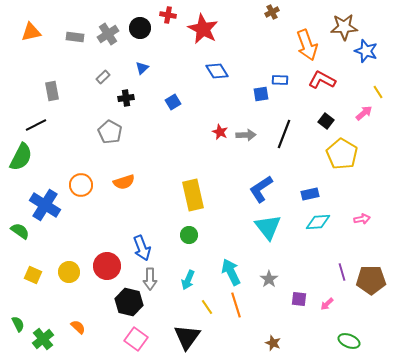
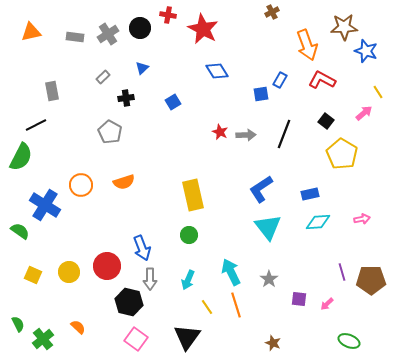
blue rectangle at (280, 80): rotated 63 degrees counterclockwise
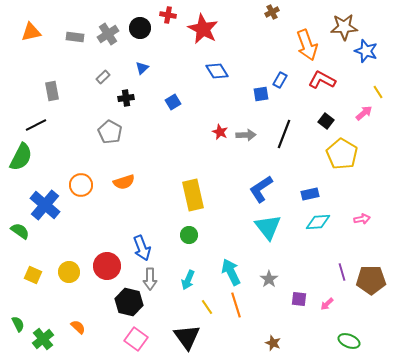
blue cross at (45, 205): rotated 8 degrees clockwise
black triangle at (187, 337): rotated 12 degrees counterclockwise
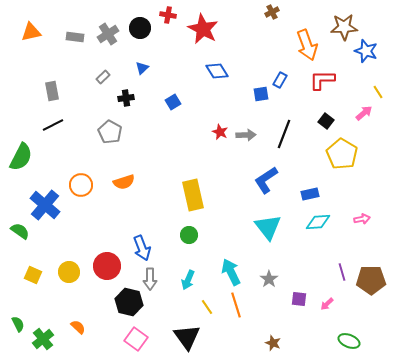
red L-shape at (322, 80): rotated 28 degrees counterclockwise
black line at (36, 125): moved 17 px right
blue L-shape at (261, 189): moved 5 px right, 9 px up
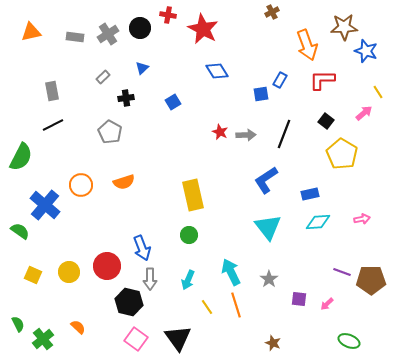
purple line at (342, 272): rotated 54 degrees counterclockwise
black triangle at (187, 337): moved 9 px left, 1 px down
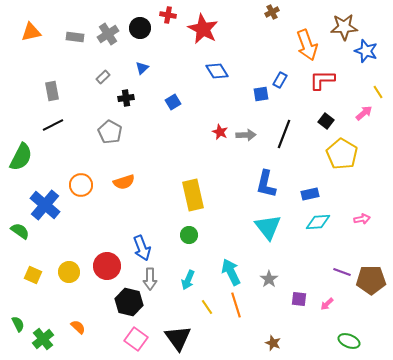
blue L-shape at (266, 180): moved 4 px down; rotated 44 degrees counterclockwise
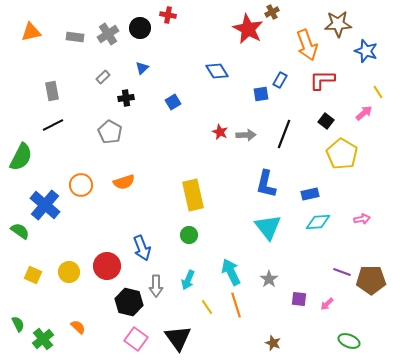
brown star at (344, 27): moved 6 px left, 3 px up
red star at (203, 29): moved 45 px right
gray arrow at (150, 279): moved 6 px right, 7 px down
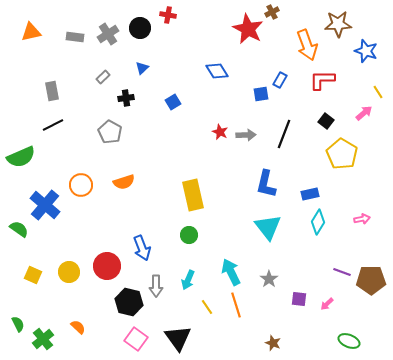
green semicircle at (21, 157): rotated 40 degrees clockwise
cyan diamond at (318, 222): rotated 55 degrees counterclockwise
green semicircle at (20, 231): moved 1 px left, 2 px up
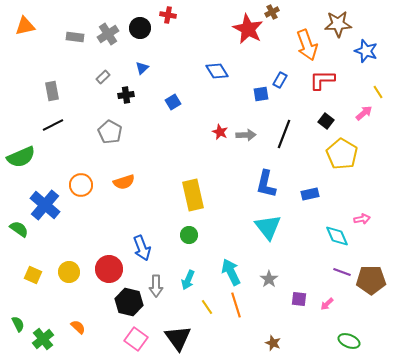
orange triangle at (31, 32): moved 6 px left, 6 px up
black cross at (126, 98): moved 3 px up
cyan diamond at (318, 222): moved 19 px right, 14 px down; rotated 55 degrees counterclockwise
red circle at (107, 266): moved 2 px right, 3 px down
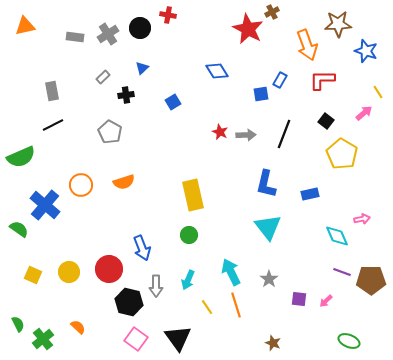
pink arrow at (327, 304): moved 1 px left, 3 px up
